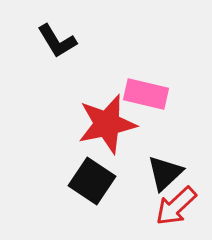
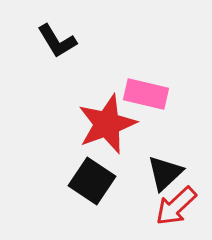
red star: rotated 8 degrees counterclockwise
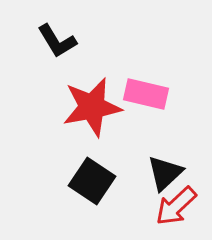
red star: moved 15 px left, 17 px up; rotated 10 degrees clockwise
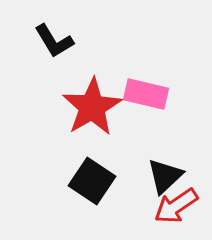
black L-shape: moved 3 px left
red star: rotated 20 degrees counterclockwise
black triangle: moved 3 px down
red arrow: rotated 9 degrees clockwise
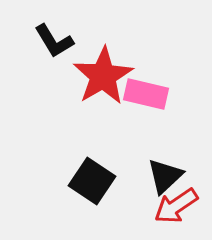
red star: moved 11 px right, 31 px up
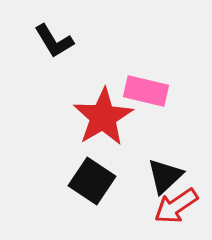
red star: moved 41 px down
pink rectangle: moved 3 px up
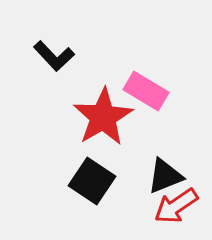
black L-shape: moved 15 px down; rotated 12 degrees counterclockwise
pink rectangle: rotated 18 degrees clockwise
black triangle: rotated 21 degrees clockwise
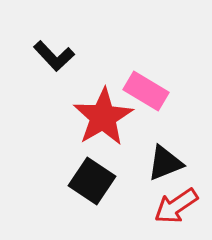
black triangle: moved 13 px up
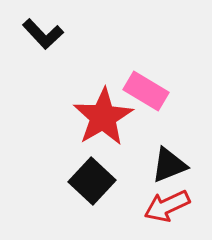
black L-shape: moved 11 px left, 22 px up
black triangle: moved 4 px right, 2 px down
black square: rotated 9 degrees clockwise
red arrow: moved 9 px left; rotated 9 degrees clockwise
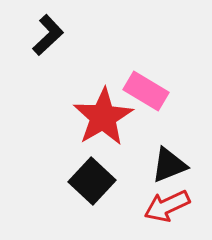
black L-shape: moved 5 px right, 1 px down; rotated 90 degrees counterclockwise
